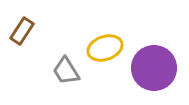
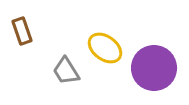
brown rectangle: rotated 52 degrees counterclockwise
yellow ellipse: rotated 56 degrees clockwise
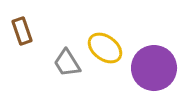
gray trapezoid: moved 1 px right, 8 px up
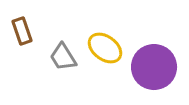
gray trapezoid: moved 4 px left, 6 px up
purple circle: moved 1 px up
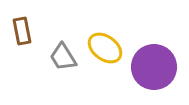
brown rectangle: rotated 8 degrees clockwise
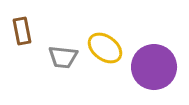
gray trapezoid: rotated 52 degrees counterclockwise
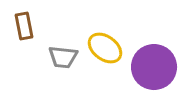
brown rectangle: moved 2 px right, 5 px up
